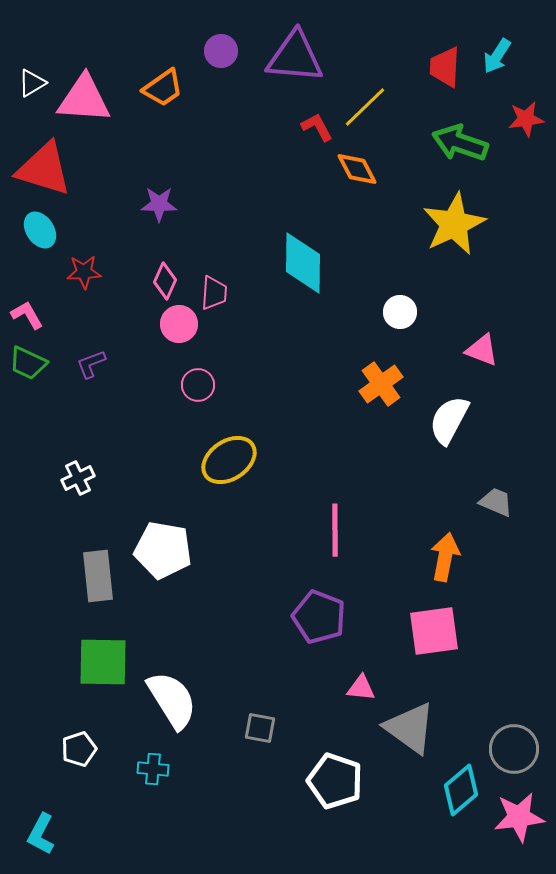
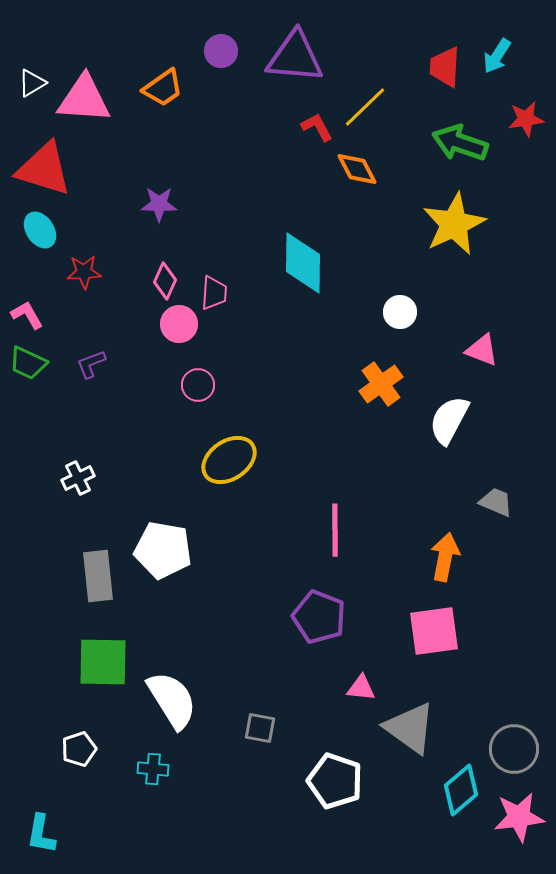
cyan L-shape at (41, 834): rotated 18 degrees counterclockwise
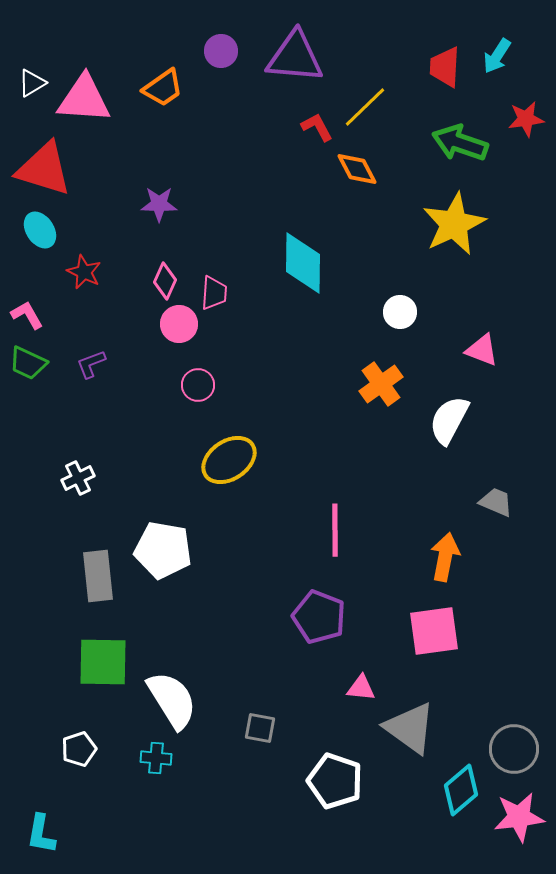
red star at (84, 272): rotated 28 degrees clockwise
cyan cross at (153, 769): moved 3 px right, 11 px up
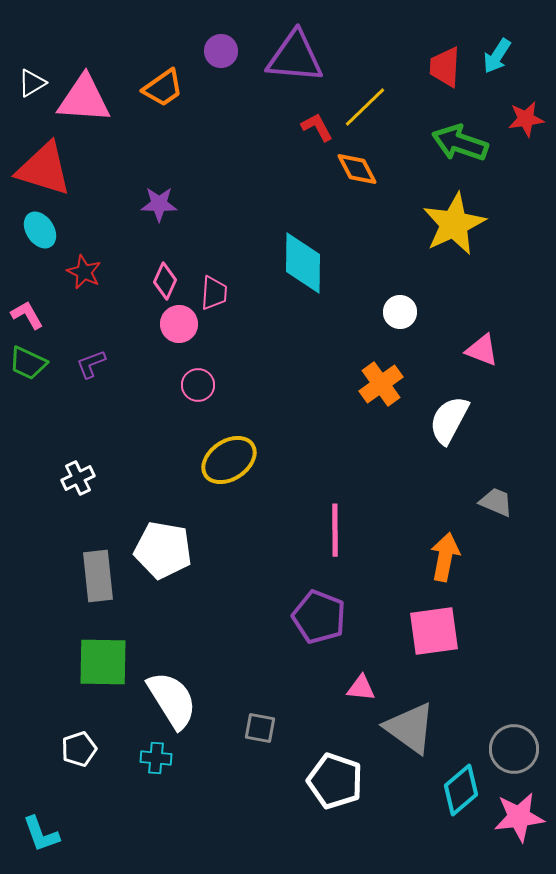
cyan L-shape at (41, 834): rotated 30 degrees counterclockwise
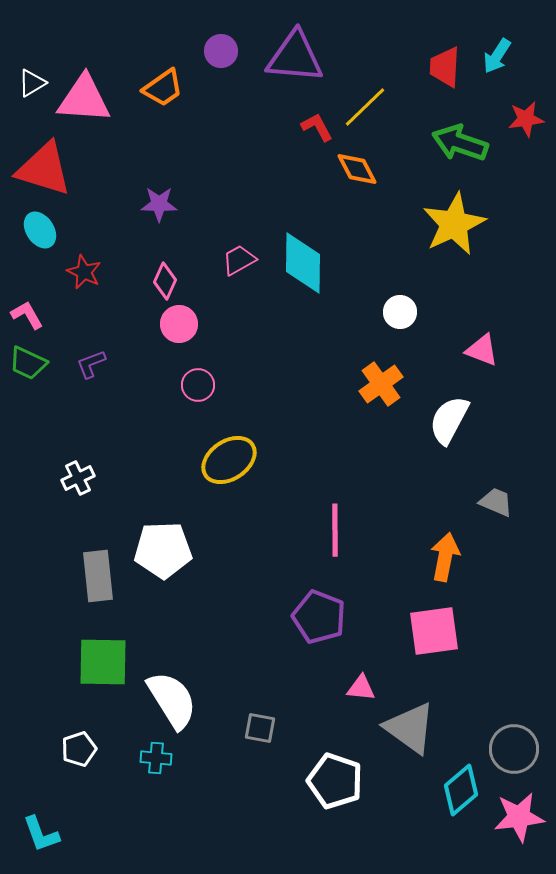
pink trapezoid at (214, 293): moved 25 px right, 33 px up; rotated 123 degrees counterclockwise
white pentagon at (163, 550): rotated 12 degrees counterclockwise
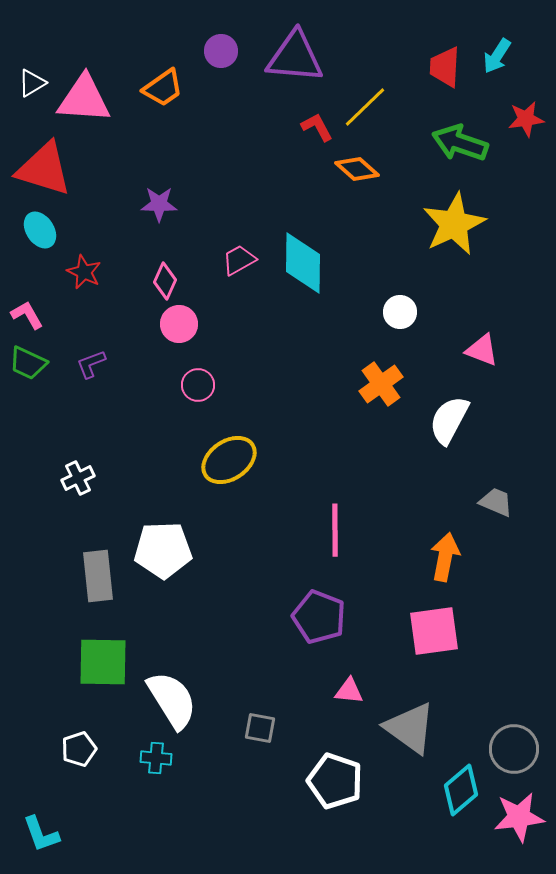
orange diamond at (357, 169): rotated 21 degrees counterclockwise
pink triangle at (361, 688): moved 12 px left, 3 px down
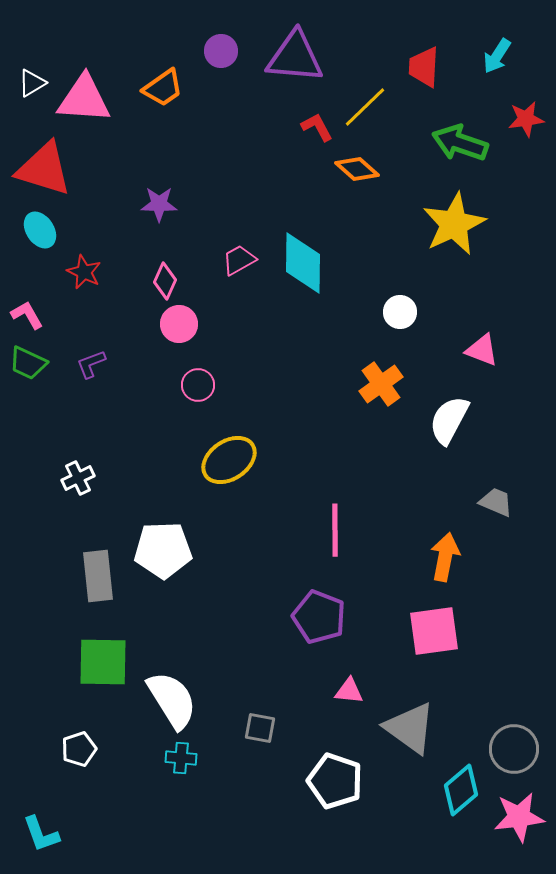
red trapezoid at (445, 67): moved 21 px left
cyan cross at (156, 758): moved 25 px right
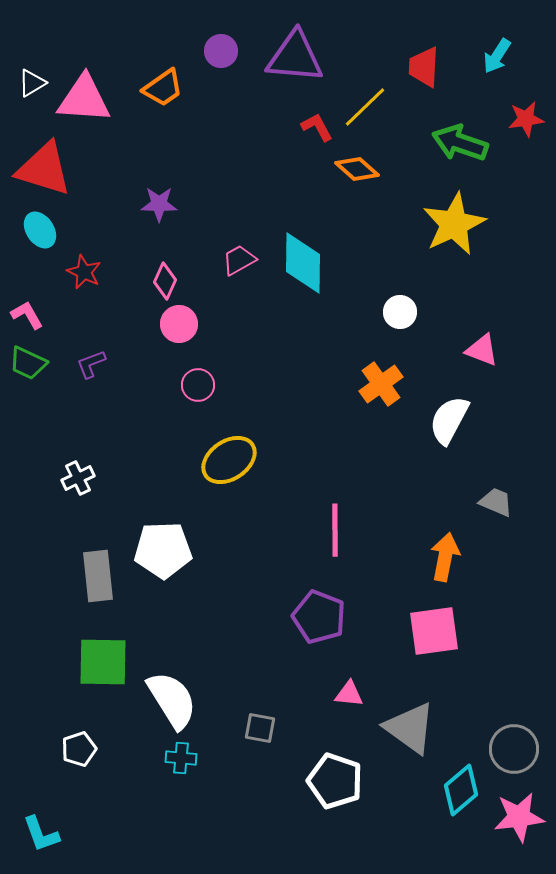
pink triangle at (349, 691): moved 3 px down
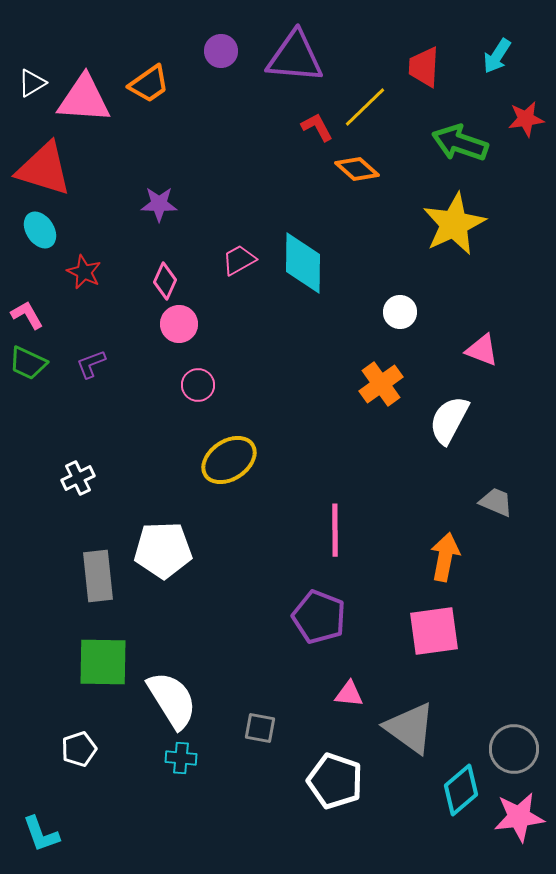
orange trapezoid at (163, 88): moved 14 px left, 4 px up
